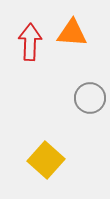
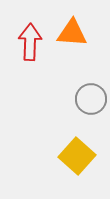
gray circle: moved 1 px right, 1 px down
yellow square: moved 31 px right, 4 px up
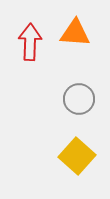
orange triangle: moved 3 px right
gray circle: moved 12 px left
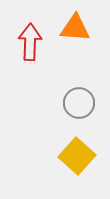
orange triangle: moved 5 px up
gray circle: moved 4 px down
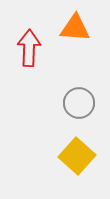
red arrow: moved 1 px left, 6 px down
